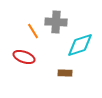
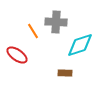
red ellipse: moved 7 px left, 2 px up; rotated 15 degrees clockwise
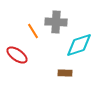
cyan diamond: moved 1 px left
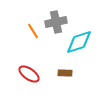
gray cross: rotated 15 degrees counterclockwise
cyan diamond: moved 3 px up
red ellipse: moved 12 px right, 19 px down
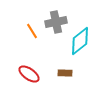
orange line: moved 1 px left
cyan diamond: moved 1 px right, 1 px up; rotated 20 degrees counterclockwise
